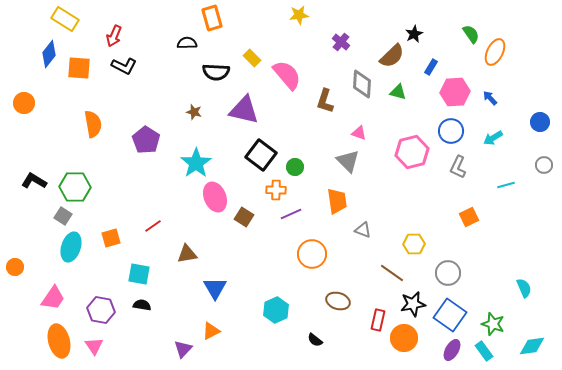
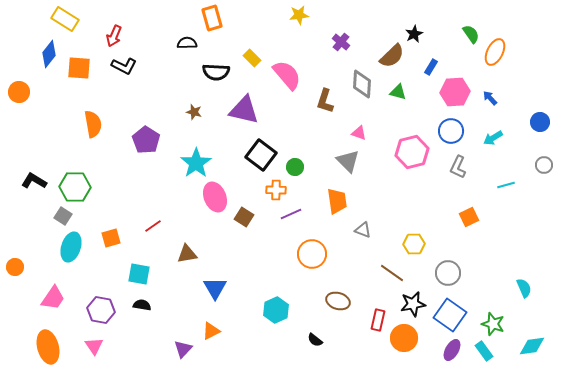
orange circle at (24, 103): moved 5 px left, 11 px up
orange ellipse at (59, 341): moved 11 px left, 6 px down
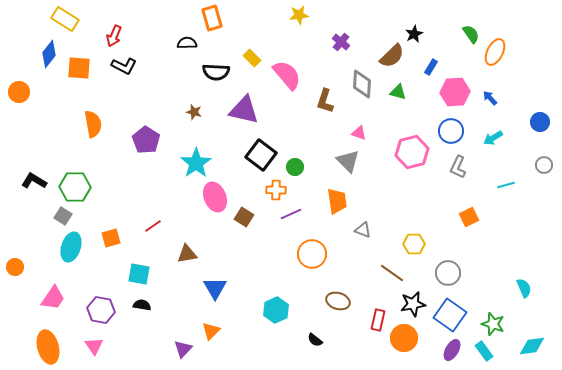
orange triangle at (211, 331): rotated 18 degrees counterclockwise
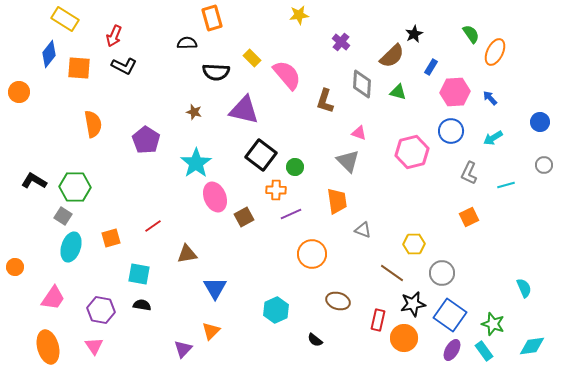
gray L-shape at (458, 167): moved 11 px right, 6 px down
brown square at (244, 217): rotated 30 degrees clockwise
gray circle at (448, 273): moved 6 px left
